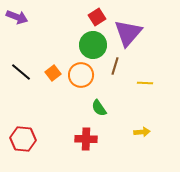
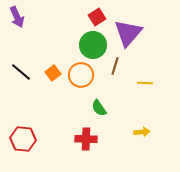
purple arrow: rotated 45 degrees clockwise
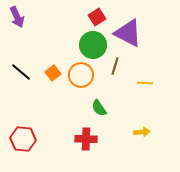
purple triangle: rotated 44 degrees counterclockwise
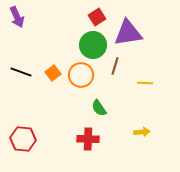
purple triangle: rotated 36 degrees counterclockwise
black line: rotated 20 degrees counterclockwise
red cross: moved 2 px right
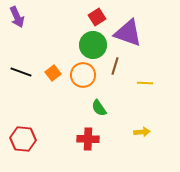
purple triangle: rotated 28 degrees clockwise
orange circle: moved 2 px right
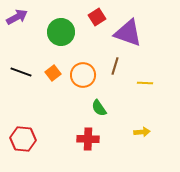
purple arrow: rotated 95 degrees counterclockwise
green circle: moved 32 px left, 13 px up
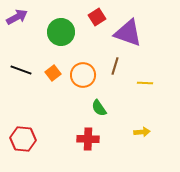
black line: moved 2 px up
